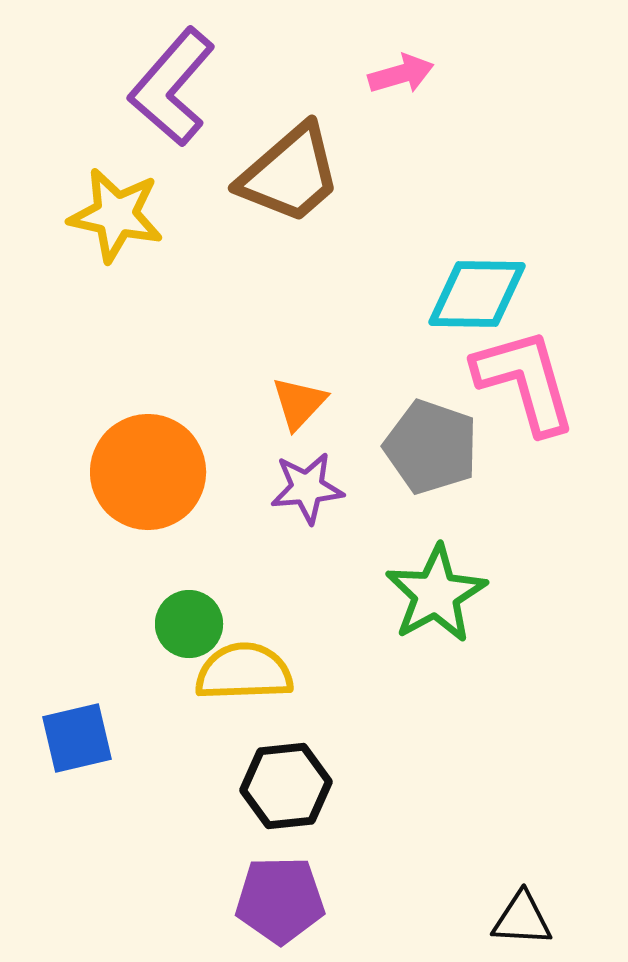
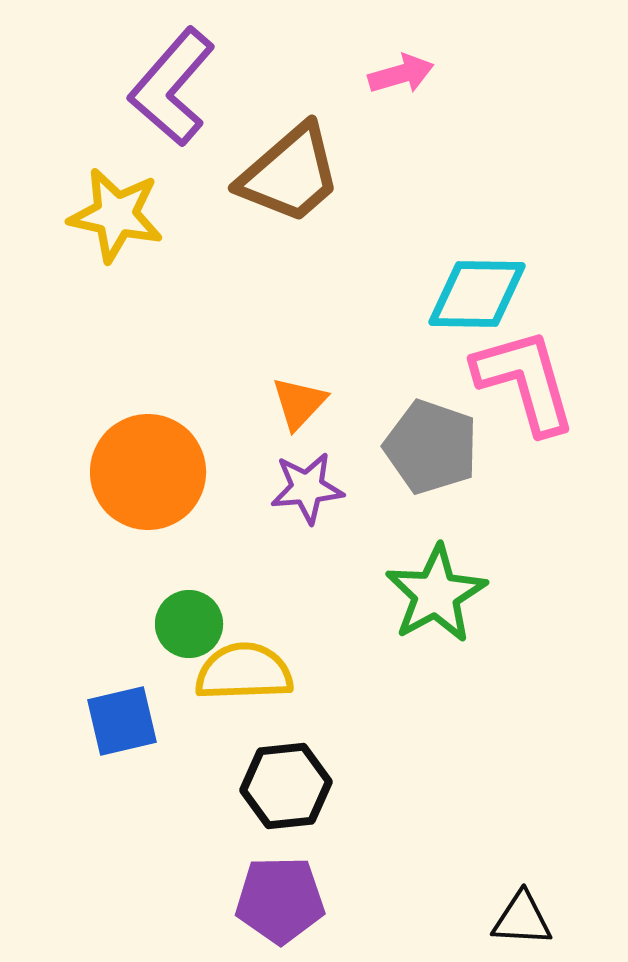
blue square: moved 45 px right, 17 px up
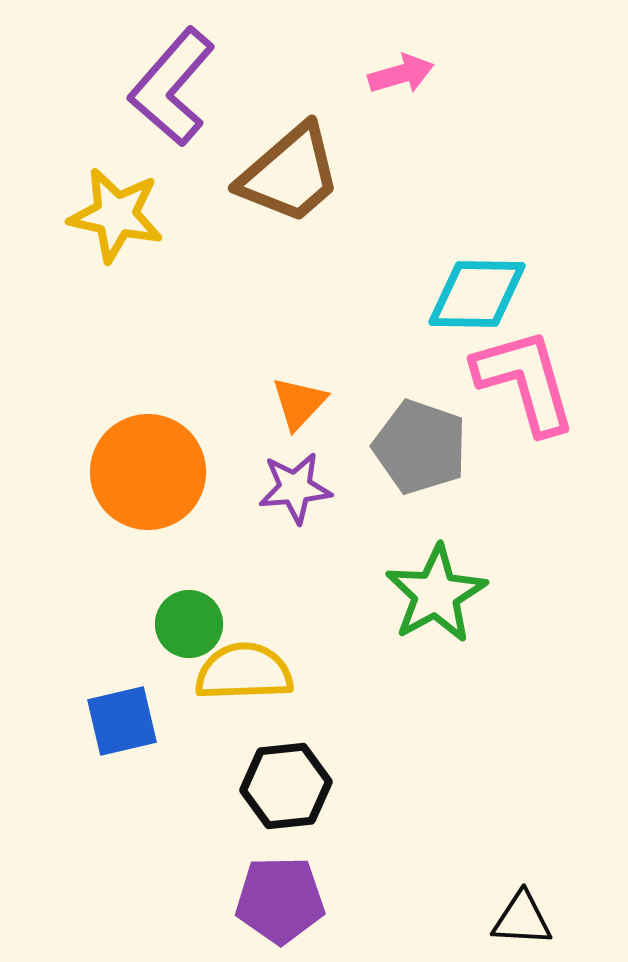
gray pentagon: moved 11 px left
purple star: moved 12 px left
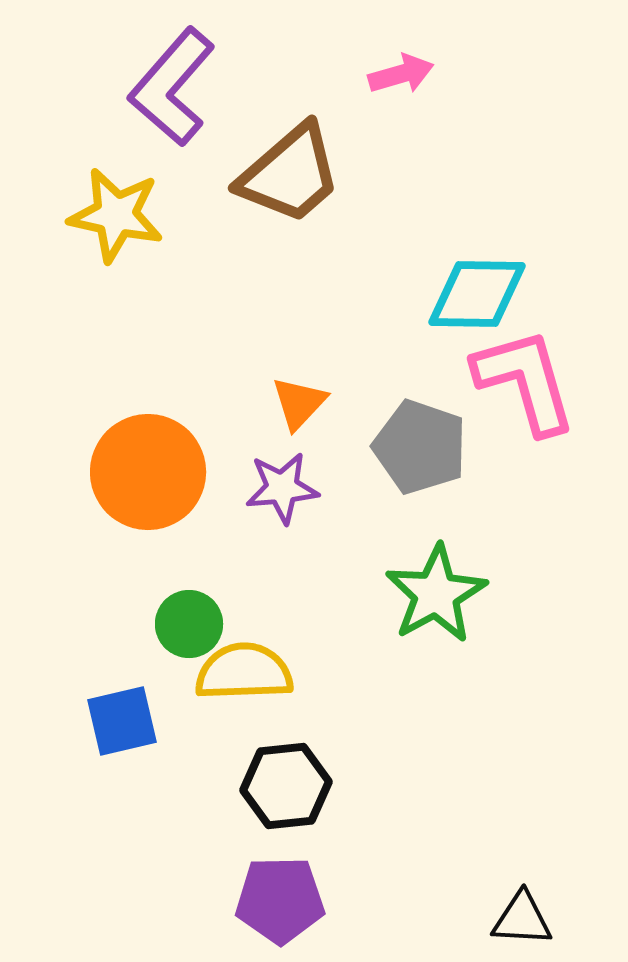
purple star: moved 13 px left
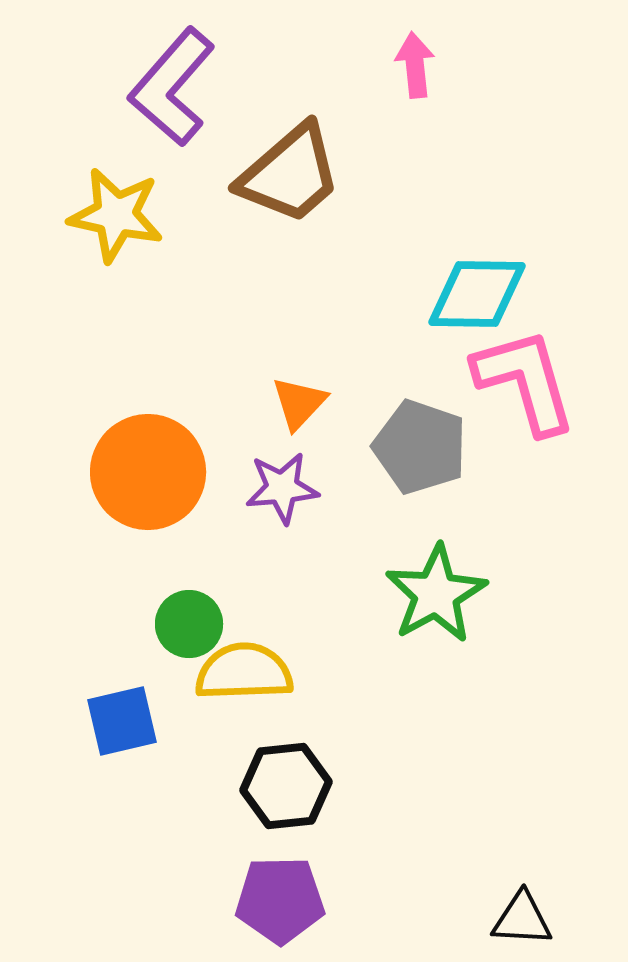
pink arrow: moved 14 px right, 9 px up; rotated 80 degrees counterclockwise
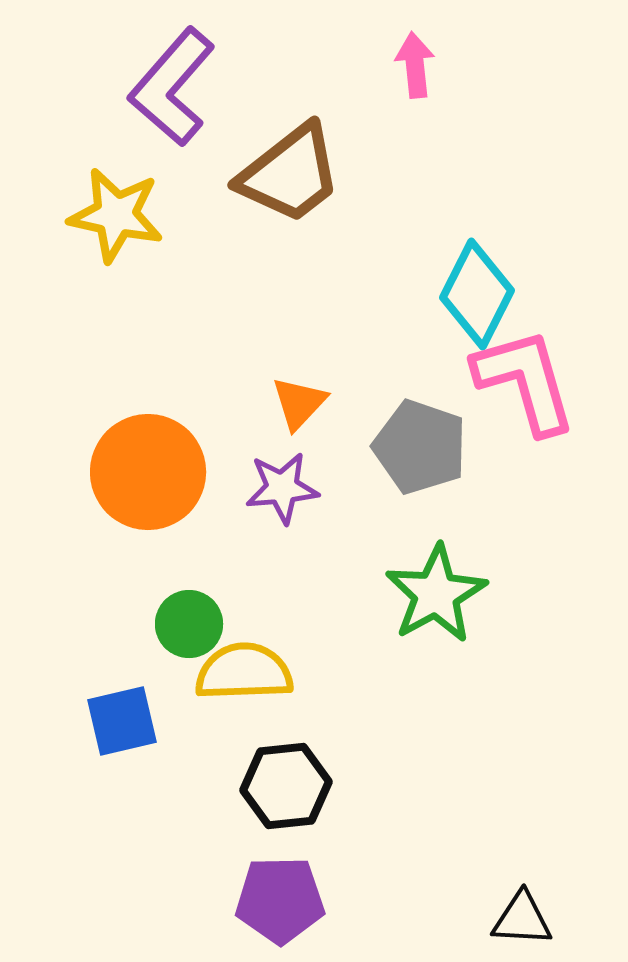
brown trapezoid: rotated 3 degrees clockwise
cyan diamond: rotated 64 degrees counterclockwise
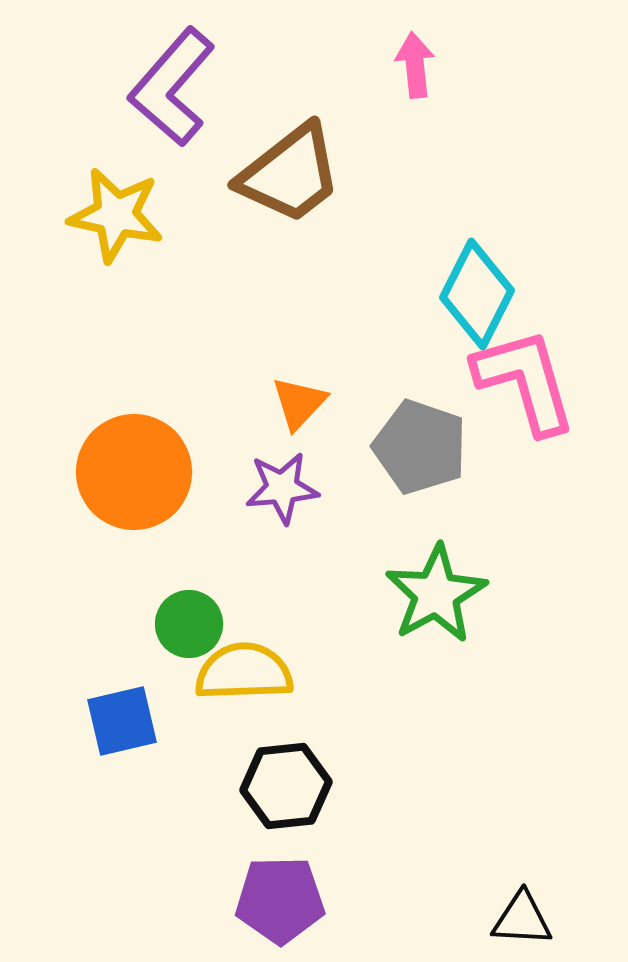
orange circle: moved 14 px left
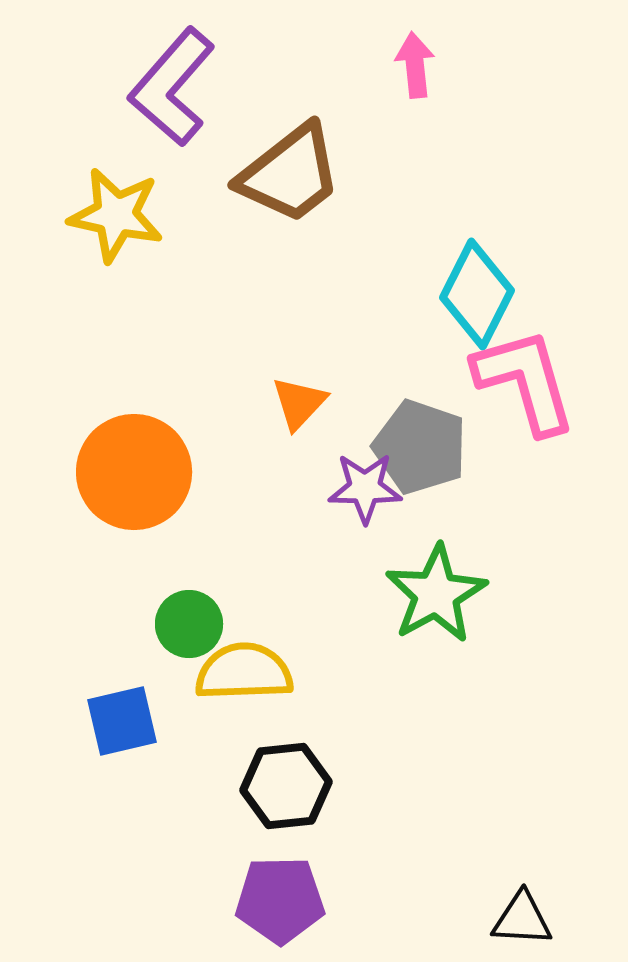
purple star: moved 83 px right; rotated 6 degrees clockwise
